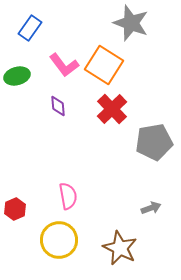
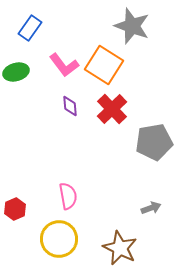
gray star: moved 1 px right, 3 px down
green ellipse: moved 1 px left, 4 px up
purple diamond: moved 12 px right
yellow circle: moved 1 px up
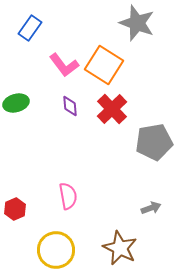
gray star: moved 5 px right, 3 px up
green ellipse: moved 31 px down
yellow circle: moved 3 px left, 11 px down
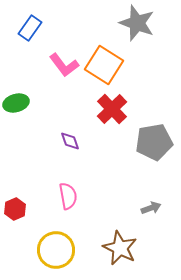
purple diamond: moved 35 px down; rotated 15 degrees counterclockwise
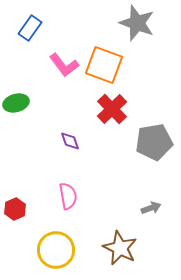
orange square: rotated 12 degrees counterclockwise
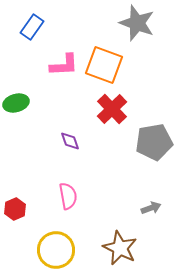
blue rectangle: moved 2 px right, 1 px up
pink L-shape: rotated 56 degrees counterclockwise
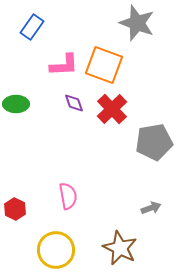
green ellipse: moved 1 px down; rotated 15 degrees clockwise
purple diamond: moved 4 px right, 38 px up
red hexagon: rotated 10 degrees counterclockwise
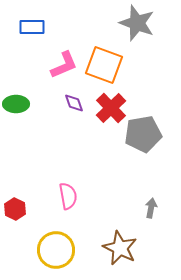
blue rectangle: rotated 55 degrees clockwise
pink L-shape: rotated 20 degrees counterclockwise
red cross: moved 1 px left, 1 px up
gray pentagon: moved 11 px left, 8 px up
gray arrow: rotated 60 degrees counterclockwise
